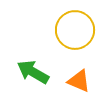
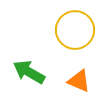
green arrow: moved 4 px left
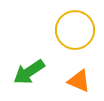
green arrow: rotated 64 degrees counterclockwise
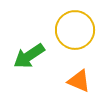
green arrow: moved 16 px up
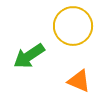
yellow circle: moved 2 px left, 4 px up
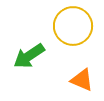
orange triangle: moved 3 px right, 1 px up
